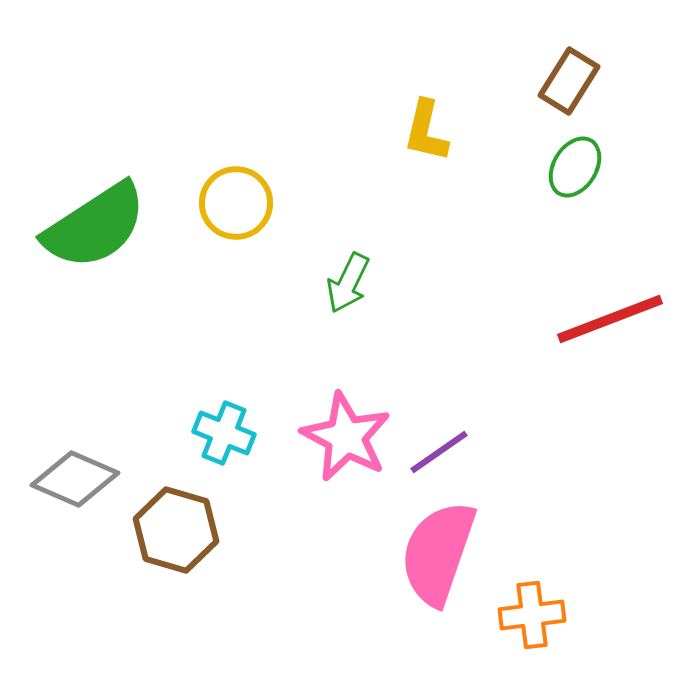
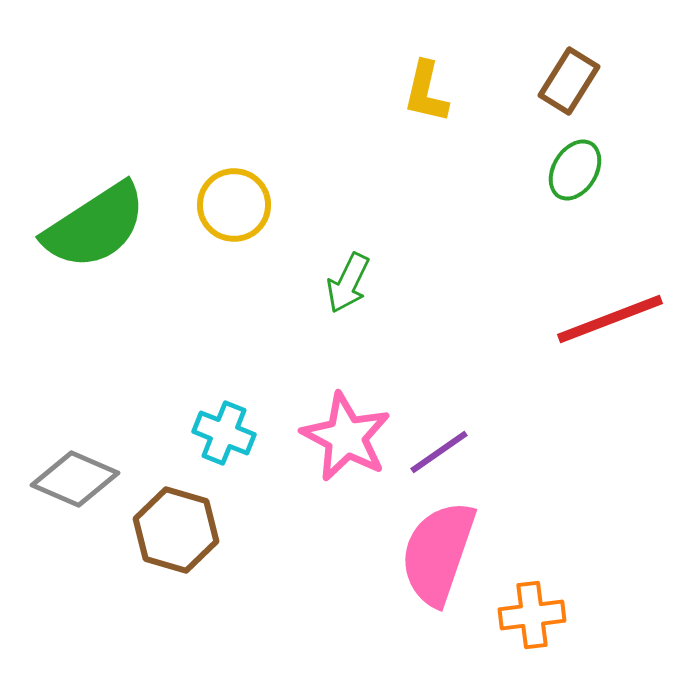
yellow L-shape: moved 39 px up
green ellipse: moved 3 px down
yellow circle: moved 2 px left, 2 px down
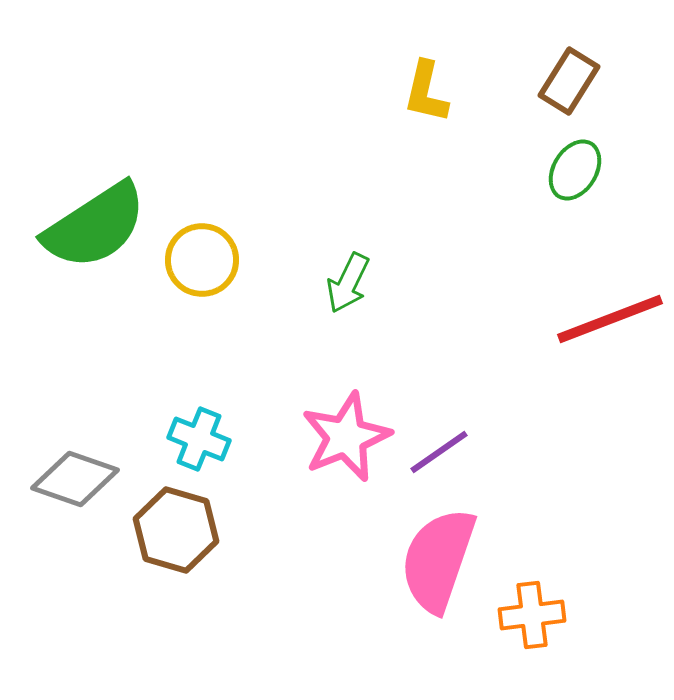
yellow circle: moved 32 px left, 55 px down
cyan cross: moved 25 px left, 6 px down
pink star: rotated 22 degrees clockwise
gray diamond: rotated 4 degrees counterclockwise
pink semicircle: moved 7 px down
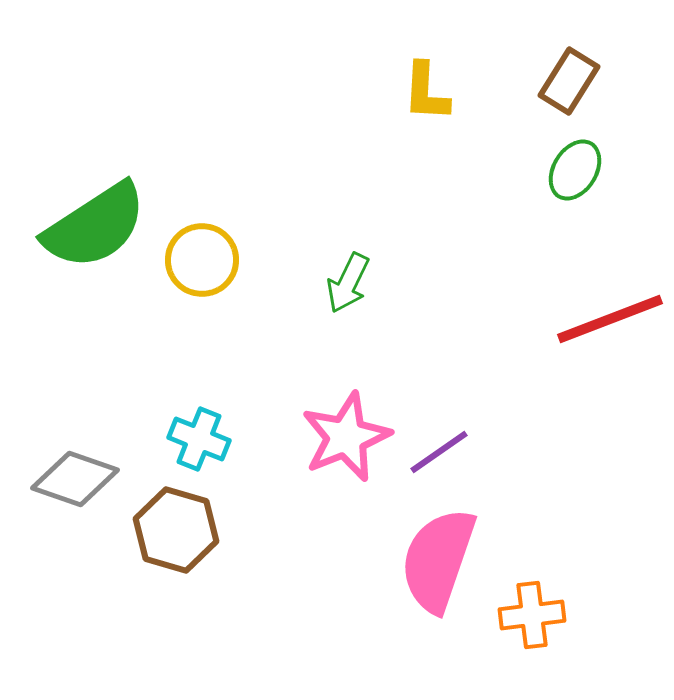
yellow L-shape: rotated 10 degrees counterclockwise
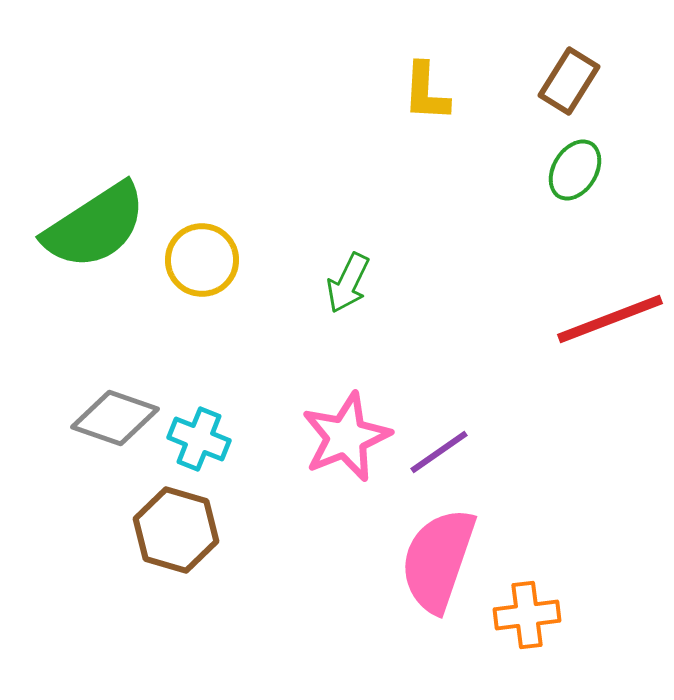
gray diamond: moved 40 px right, 61 px up
orange cross: moved 5 px left
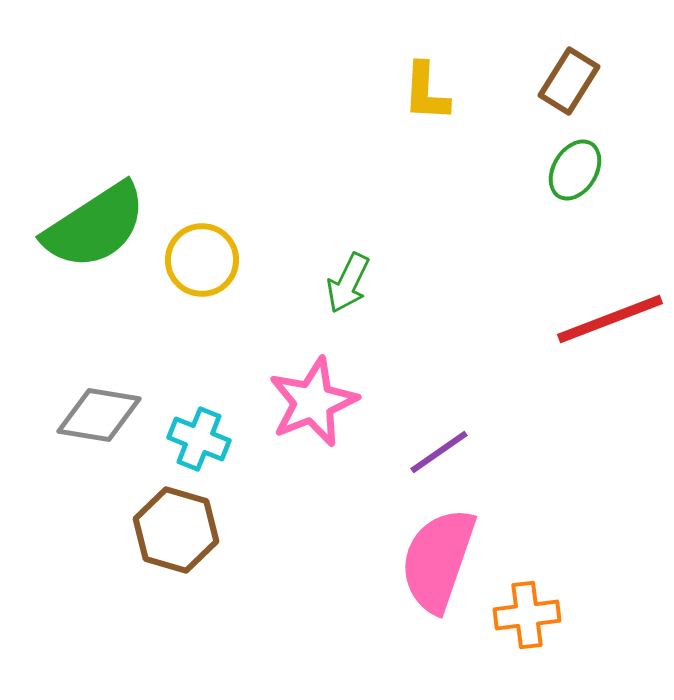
gray diamond: moved 16 px left, 3 px up; rotated 10 degrees counterclockwise
pink star: moved 33 px left, 35 px up
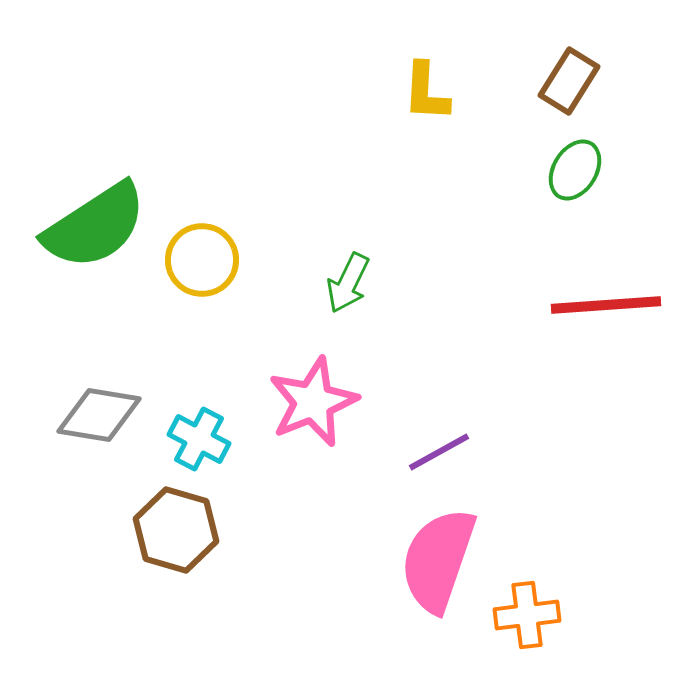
red line: moved 4 px left, 14 px up; rotated 17 degrees clockwise
cyan cross: rotated 6 degrees clockwise
purple line: rotated 6 degrees clockwise
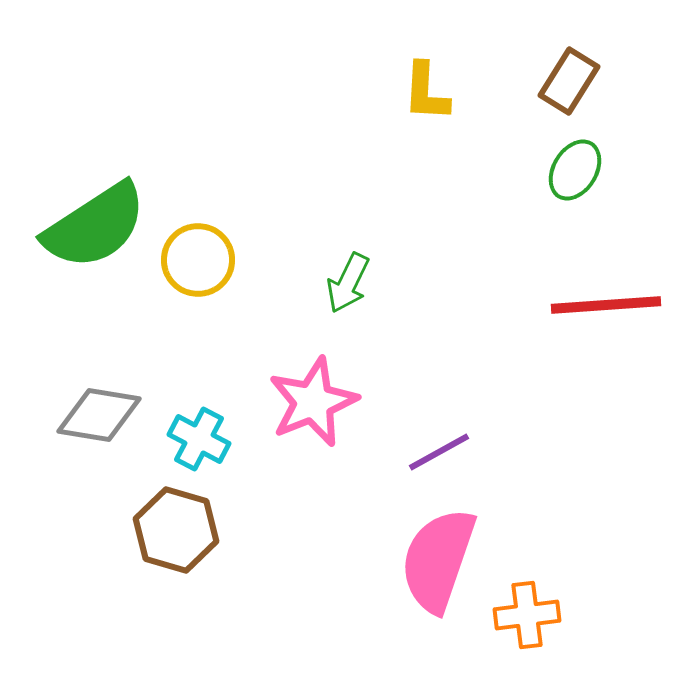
yellow circle: moved 4 px left
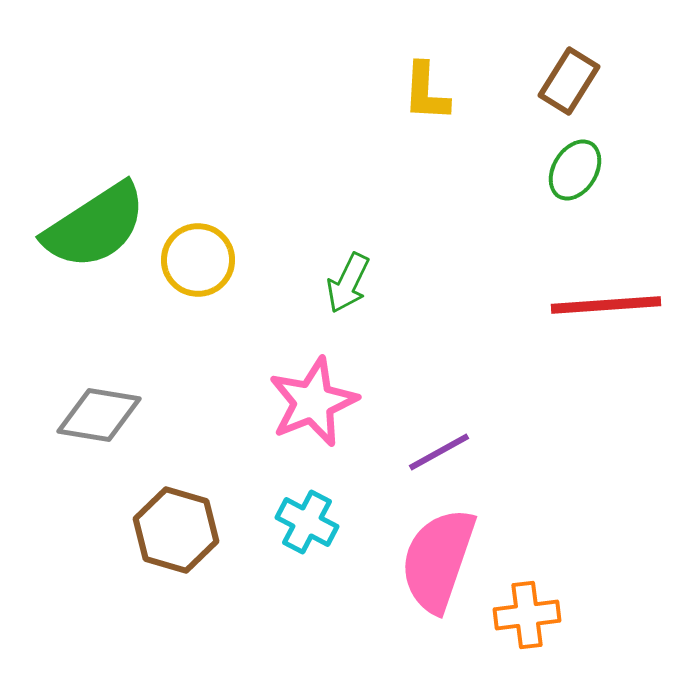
cyan cross: moved 108 px right, 83 px down
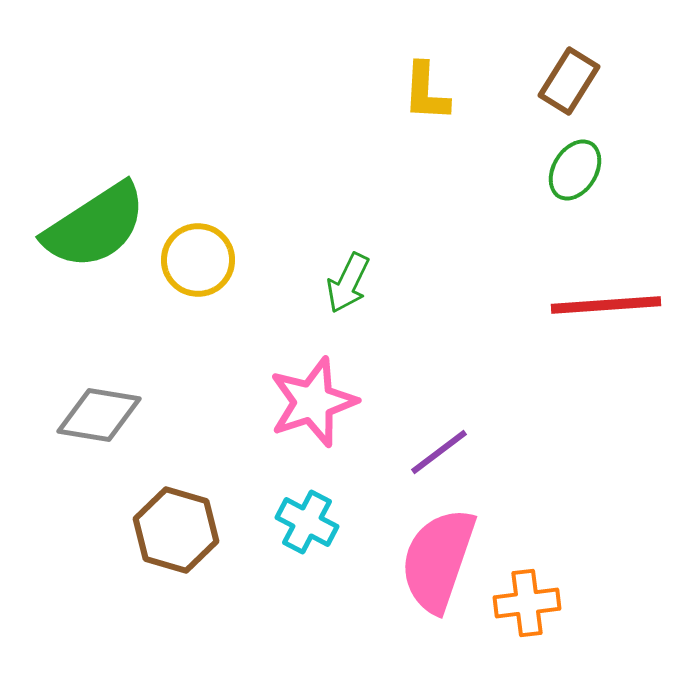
pink star: rotated 4 degrees clockwise
purple line: rotated 8 degrees counterclockwise
orange cross: moved 12 px up
